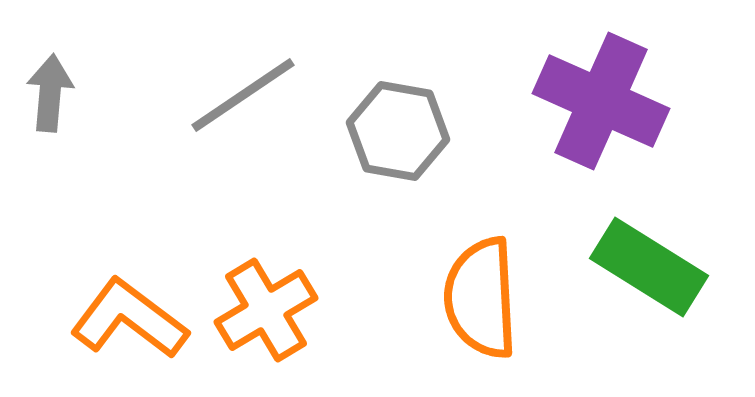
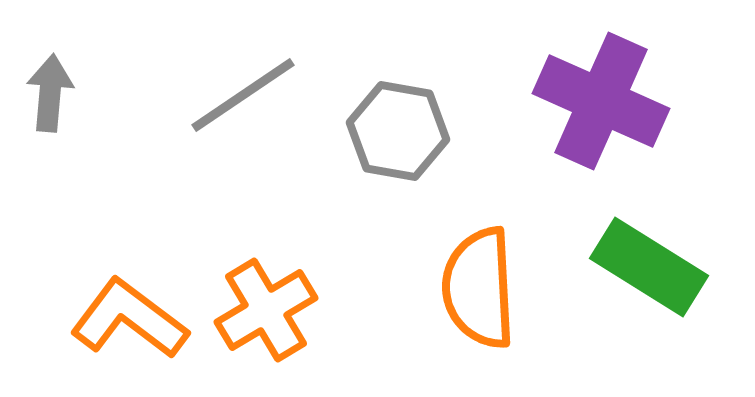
orange semicircle: moved 2 px left, 10 px up
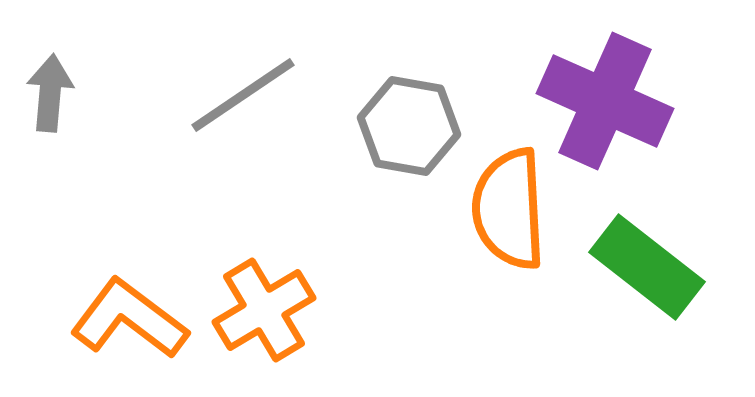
purple cross: moved 4 px right
gray hexagon: moved 11 px right, 5 px up
green rectangle: moved 2 px left; rotated 6 degrees clockwise
orange semicircle: moved 30 px right, 79 px up
orange cross: moved 2 px left
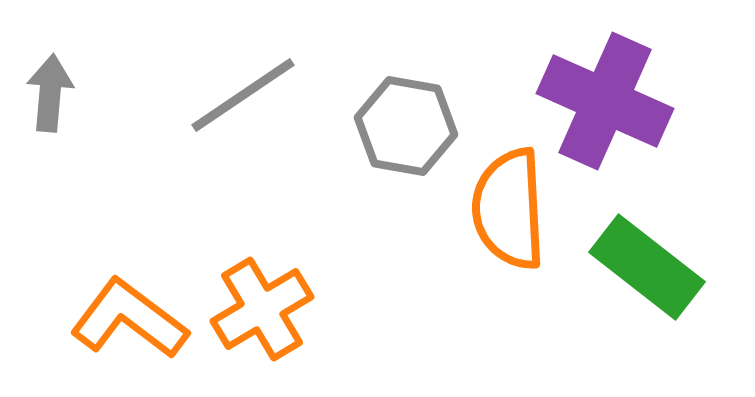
gray hexagon: moved 3 px left
orange cross: moved 2 px left, 1 px up
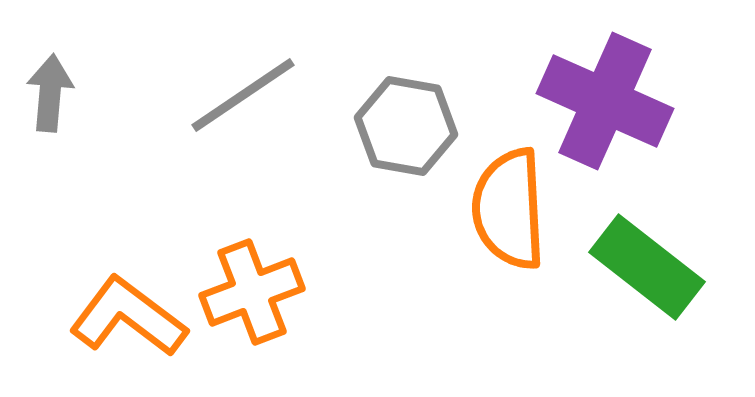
orange cross: moved 10 px left, 17 px up; rotated 10 degrees clockwise
orange L-shape: moved 1 px left, 2 px up
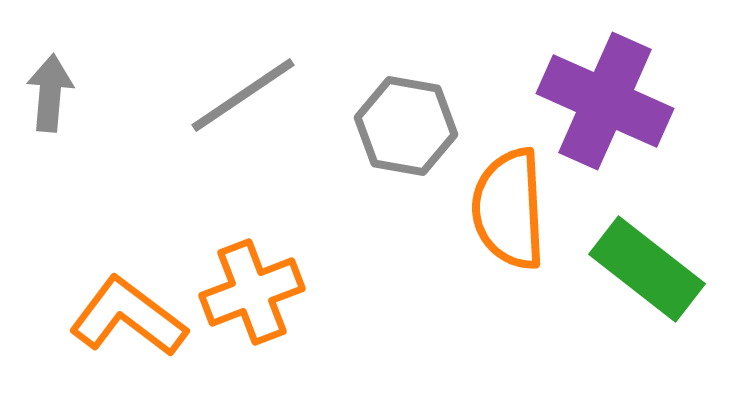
green rectangle: moved 2 px down
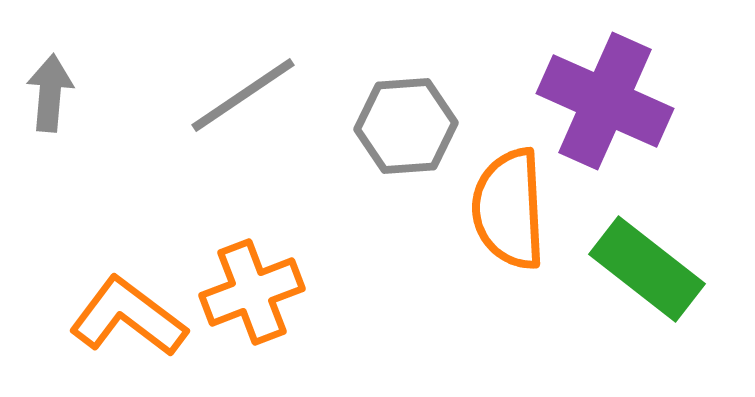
gray hexagon: rotated 14 degrees counterclockwise
